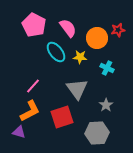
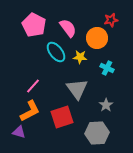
red star: moved 7 px left, 10 px up
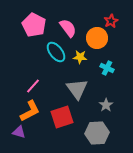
red star: moved 1 px down; rotated 16 degrees counterclockwise
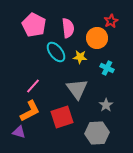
pink semicircle: rotated 30 degrees clockwise
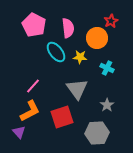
gray star: moved 1 px right
purple triangle: rotated 32 degrees clockwise
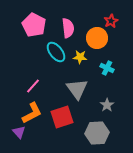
orange L-shape: moved 2 px right, 2 px down
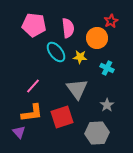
pink pentagon: rotated 20 degrees counterclockwise
orange L-shape: rotated 20 degrees clockwise
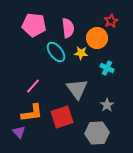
yellow star: moved 1 px right, 4 px up
